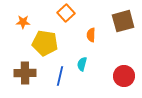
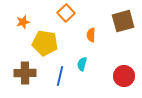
orange star: rotated 16 degrees counterclockwise
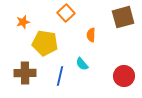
brown square: moved 4 px up
cyan semicircle: rotated 56 degrees counterclockwise
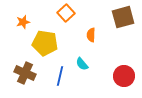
brown cross: rotated 25 degrees clockwise
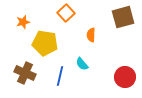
red circle: moved 1 px right, 1 px down
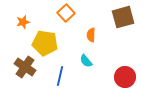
cyan semicircle: moved 4 px right, 3 px up
brown cross: moved 6 px up; rotated 10 degrees clockwise
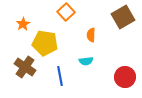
orange square: moved 1 px up
brown square: rotated 15 degrees counterclockwise
orange star: moved 2 px down; rotated 16 degrees counterclockwise
cyan semicircle: rotated 56 degrees counterclockwise
blue line: rotated 24 degrees counterclockwise
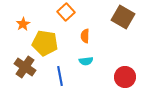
brown square: rotated 30 degrees counterclockwise
orange semicircle: moved 6 px left, 1 px down
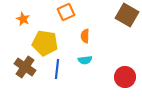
orange square: rotated 18 degrees clockwise
brown square: moved 4 px right, 2 px up
orange star: moved 5 px up; rotated 16 degrees counterclockwise
cyan semicircle: moved 1 px left, 1 px up
blue line: moved 3 px left, 7 px up; rotated 18 degrees clockwise
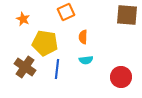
brown square: rotated 25 degrees counterclockwise
orange semicircle: moved 2 px left, 1 px down
cyan semicircle: moved 1 px right
red circle: moved 4 px left
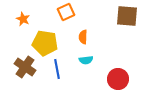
brown square: moved 1 px down
blue line: rotated 18 degrees counterclockwise
red circle: moved 3 px left, 2 px down
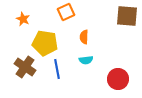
orange semicircle: moved 1 px right
